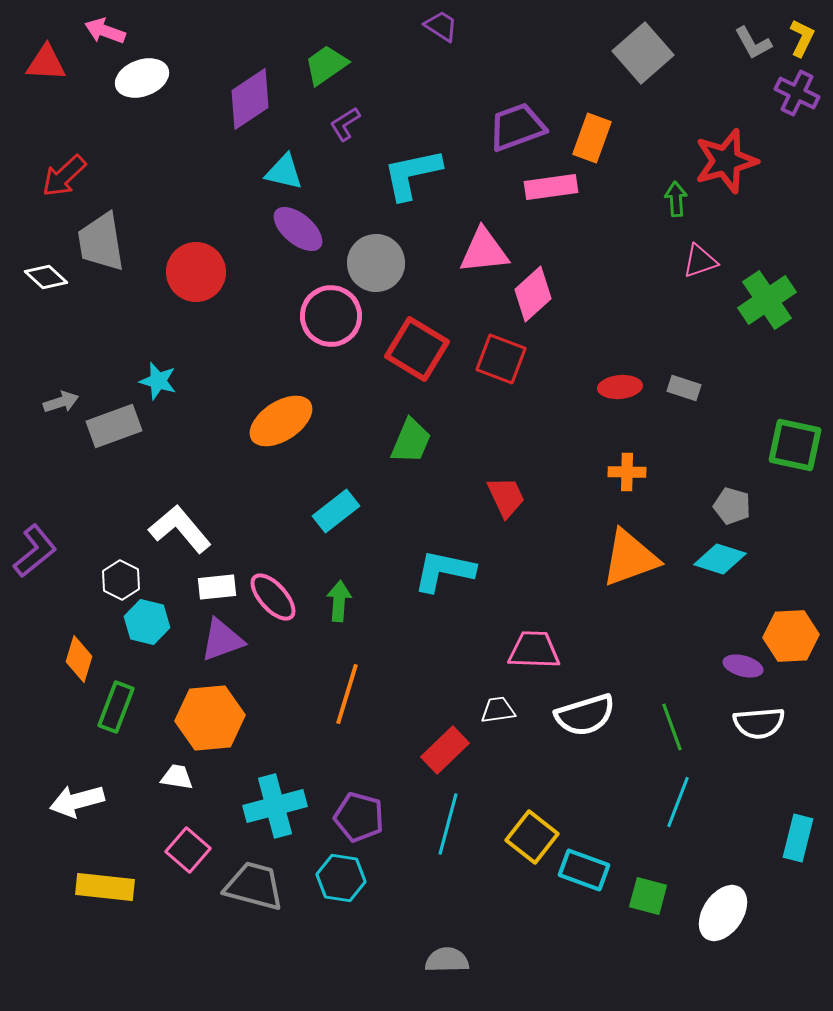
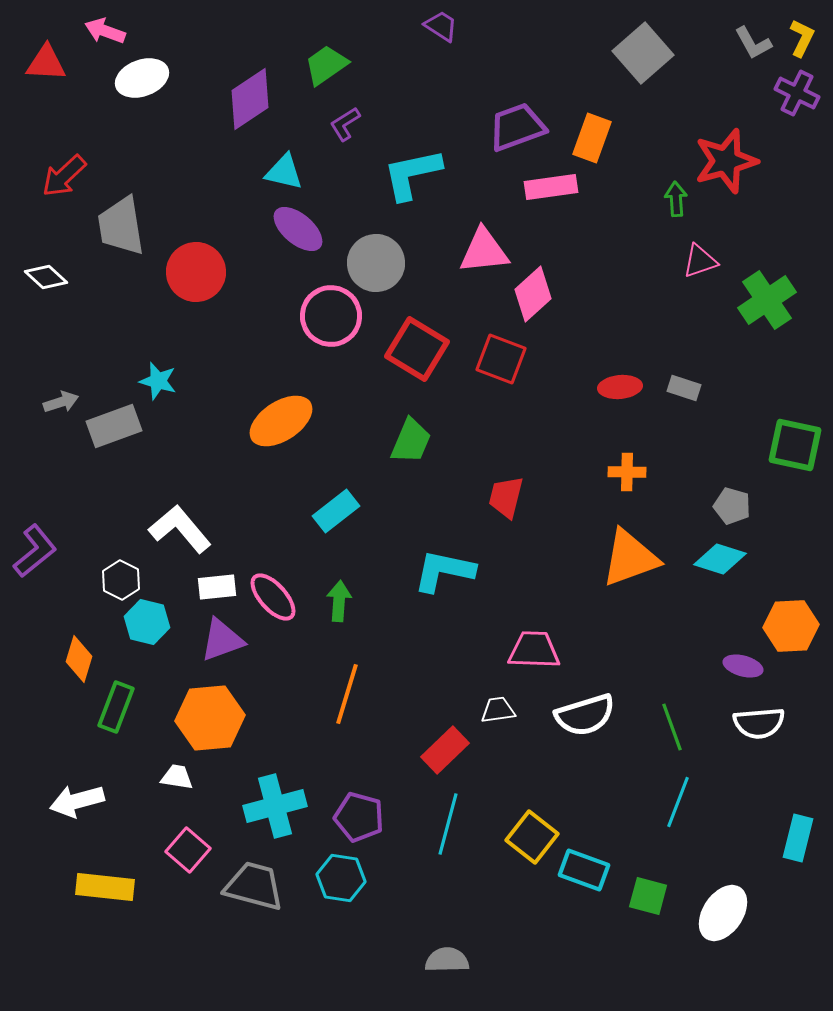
gray trapezoid at (101, 242): moved 20 px right, 16 px up
red trapezoid at (506, 497): rotated 141 degrees counterclockwise
orange hexagon at (791, 636): moved 10 px up
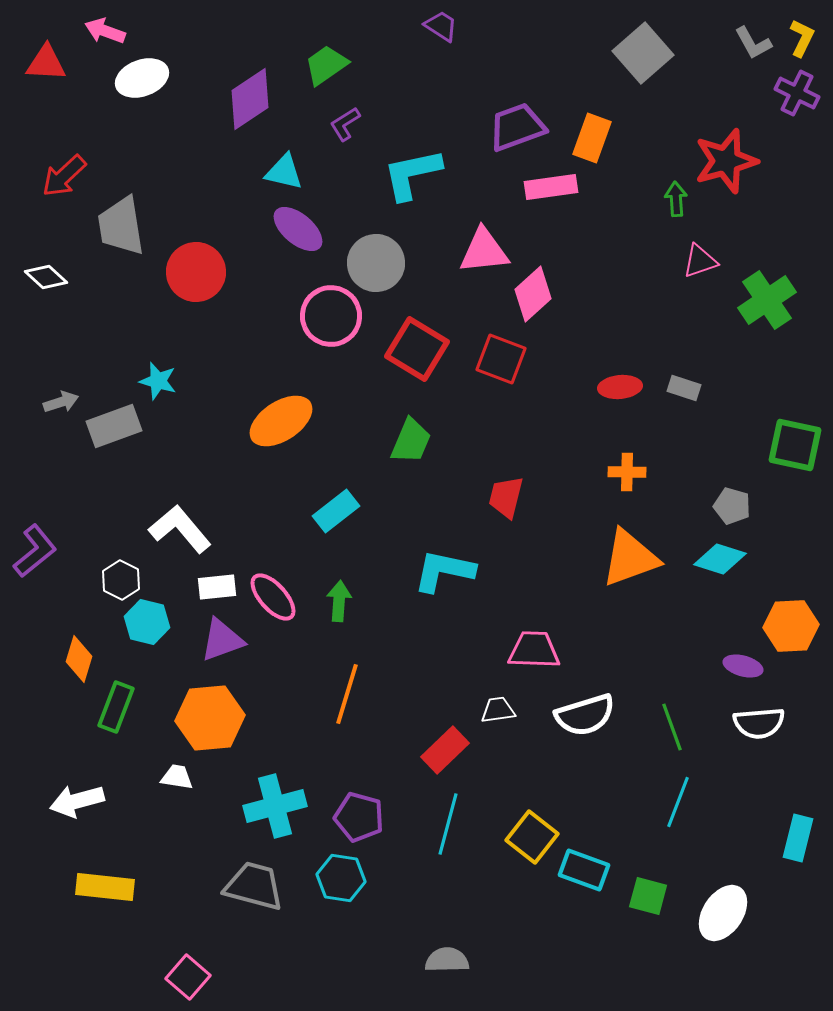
pink square at (188, 850): moved 127 px down
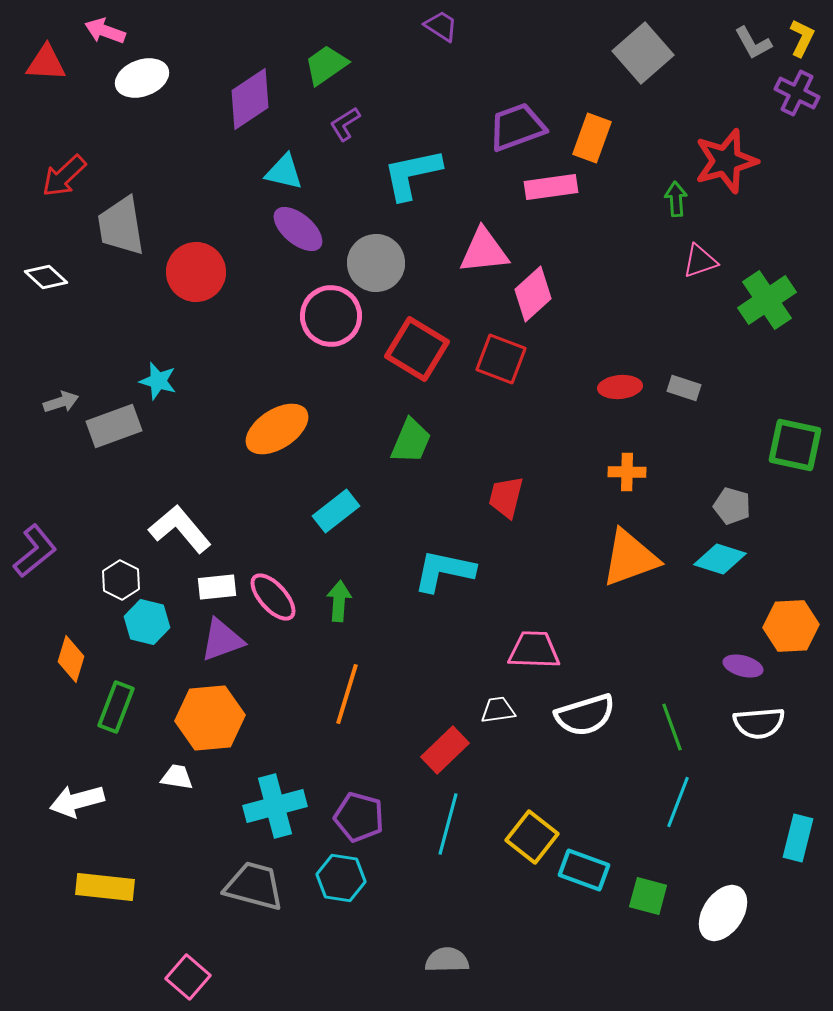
orange ellipse at (281, 421): moved 4 px left, 8 px down
orange diamond at (79, 659): moved 8 px left
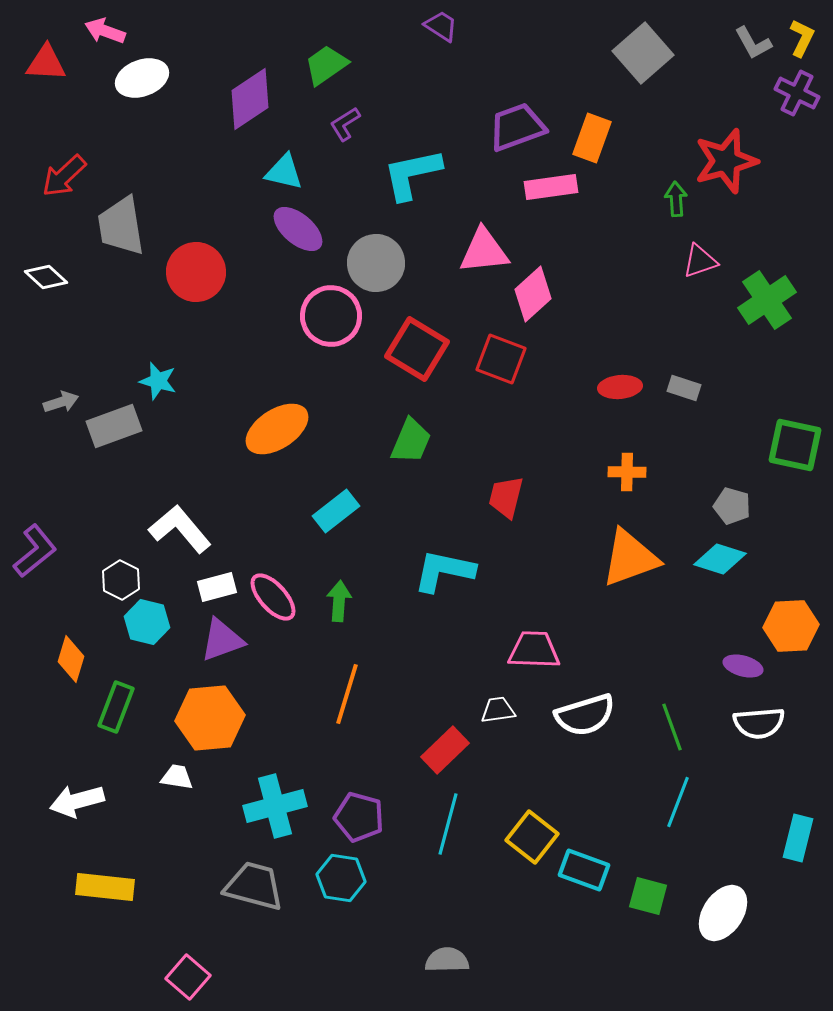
white rectangle at (217, 587): rotated 9 degrees counterclockwise
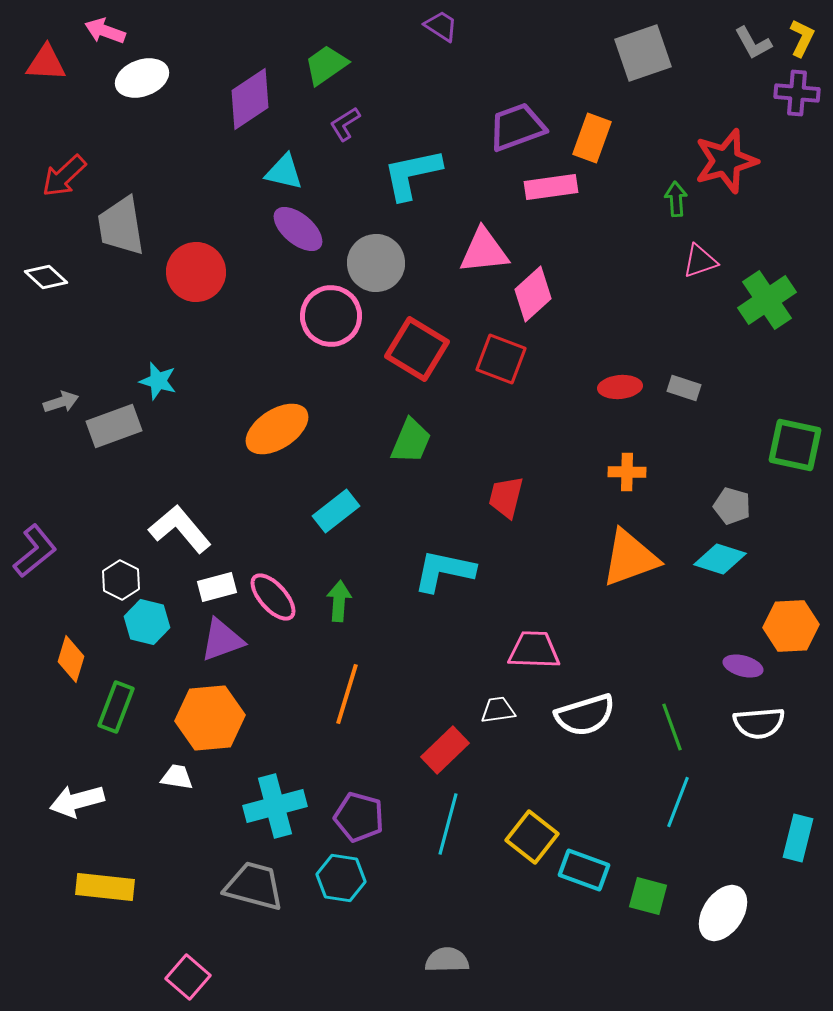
gray square at (643, 53): rotated 22 degrees clockwise
purple cross at (797, 93): rotated 21 degrees counterclockwise
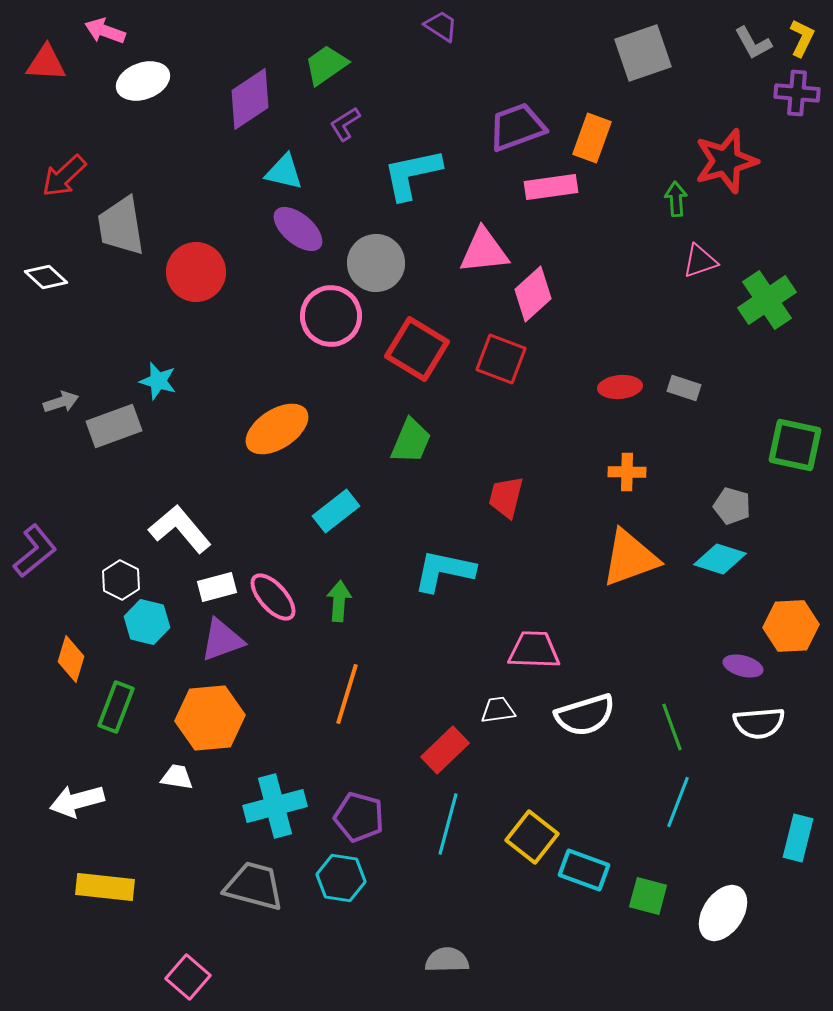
white ellipse at (142, 78): moved 1 px right, 3 px down
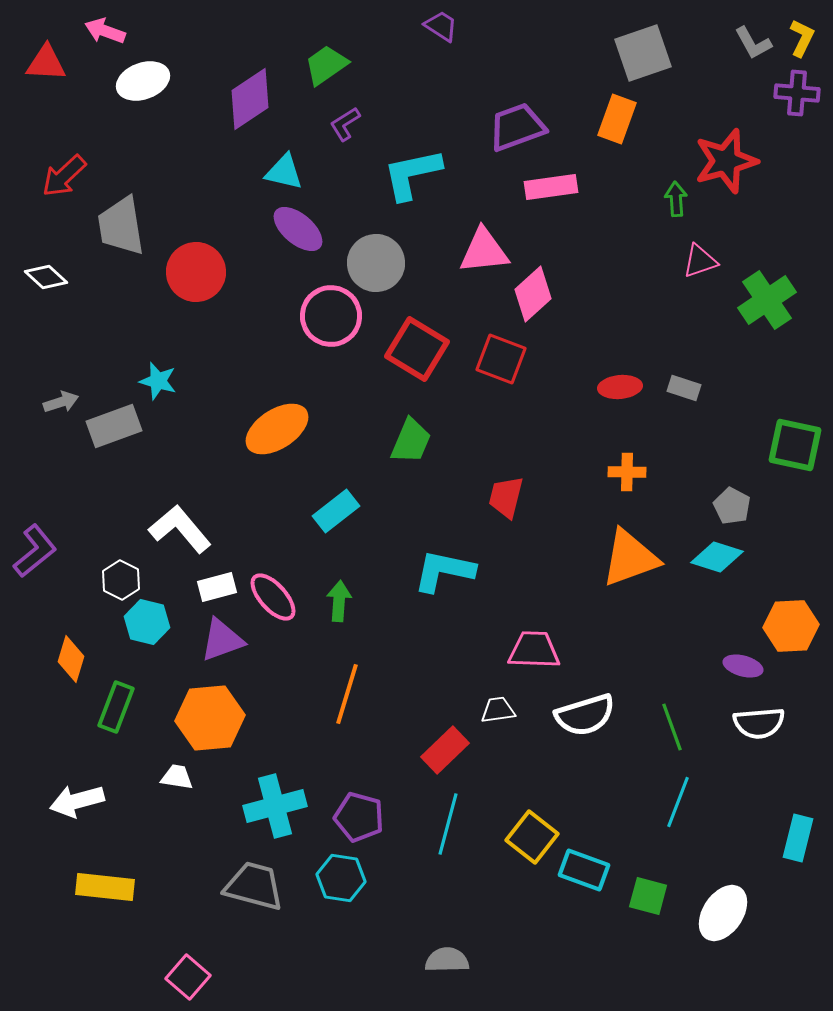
orange rectangle at (592, 138): moved 25 px right, 19 px up
gray pentagon at (732, 506): rotated 12 degrees clockwise
cyan diamond at (720, 559): moved 3 px left, 2 px up
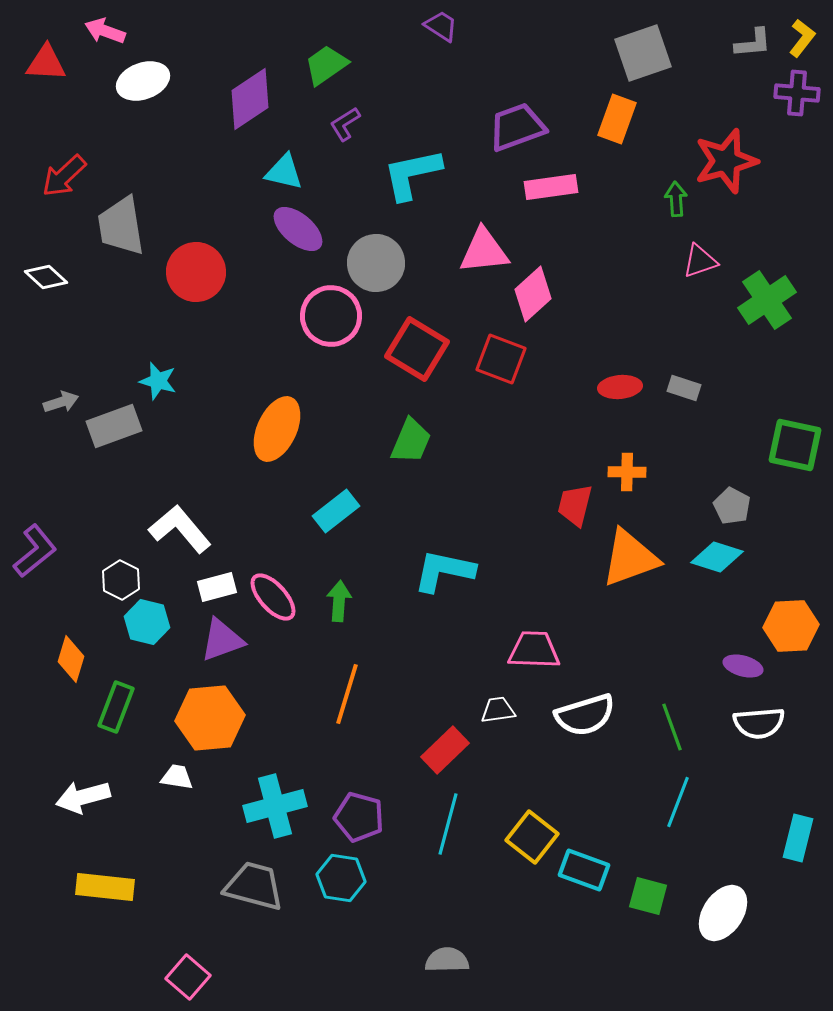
yellow L-shape at (802, 38): rotated 12 degrees clockwise
gray L-shape at (753, 43): rotated 66 degrees counterclockwise
orange ellipse at (277, 429): rotated 32 degrees counterclockwise
red trapezoid at (506, 497): moved 69 px right, 8 px down
white arrow at (77, 801): moved 6 px right, 4 px up
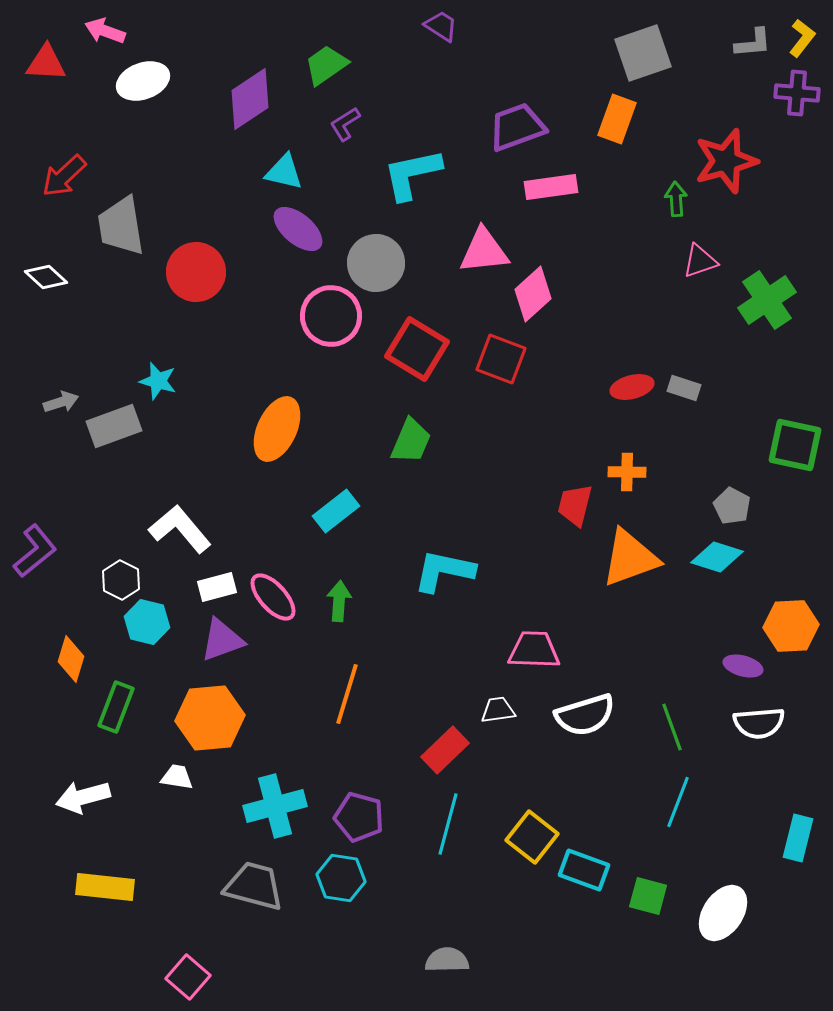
red ellipse at (620, 387): moved 12 px right; rotated 9 degrees counterclockwise
